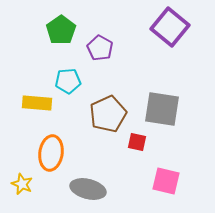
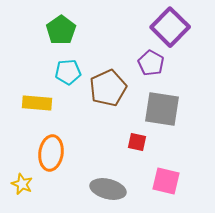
purple square: rotated 6 degrees clockwise
purple pentagon: moved 51 px right, 15 px down
cyan pentagon: moved 9 px up
brown pentagon: moved 26 px up
gray ellipse: moved 20 px right
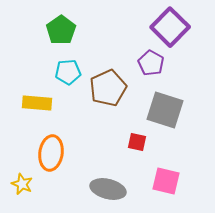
gray square: moved 3 px right, 1 px down; rotated 9 degrees clockwise
